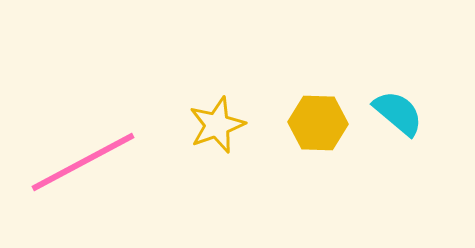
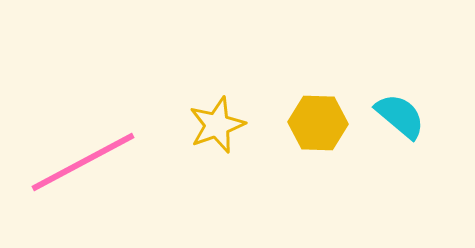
cyan semicircle: moved 2 px right, 3 px down
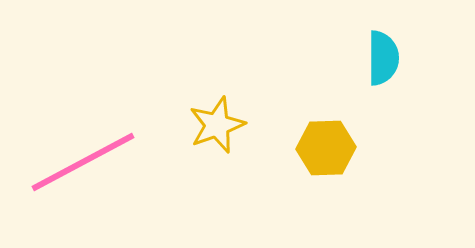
cyan semicircle: moved 17 px left, 58 px up; rotated 50 degrees clockwise
yellow hexagon: moved 8 px right, 25 px down; rotated 4 degrees counterclockwise
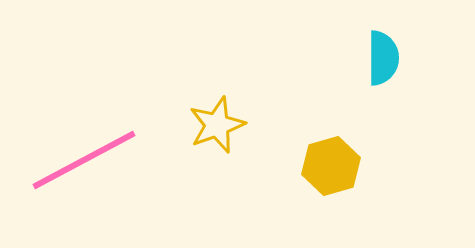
yellow hexagon: moved 5 px right, 18 px down; rotated 14 degrees counterclockwise
pink line: moved 1 px right, 2 px up
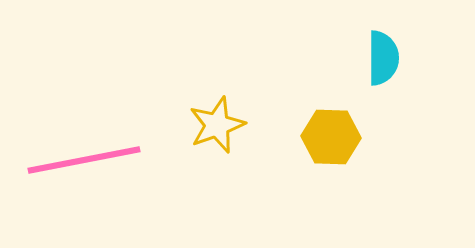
pink line: rotated 17 degrees clockwise
yellow hexagon: moved 29 px up; rotated 18 degrees clockwise
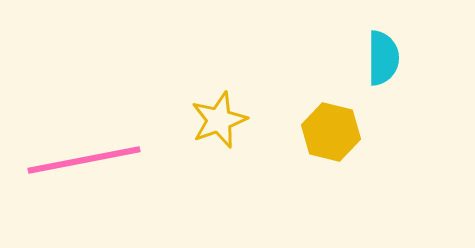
yellow star: moved 2 px right, 5 px up
yellow hexagon: moved 5 px up; rotated 12 degrees clockwise
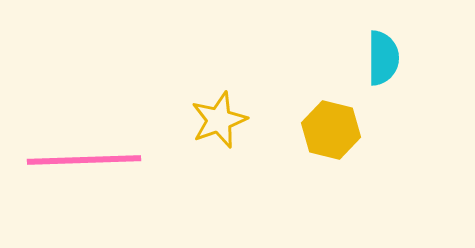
yellow hexagon: moved 2 px up
pink line: rotated 9 degrees clockwise
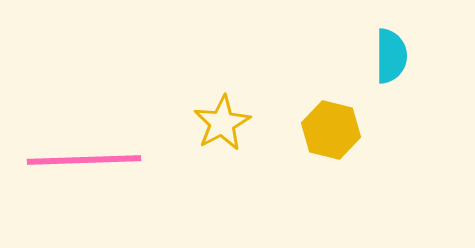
cyan semicircle: moved 8 px right, 2 px up
yellow star: moved 3 px right, 3 px down; rotated 8 degrees counterclockwise
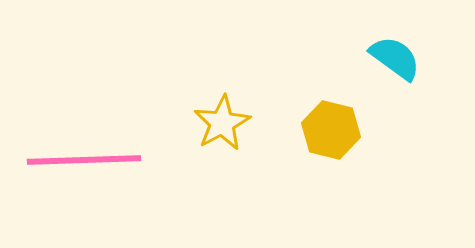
cyan semicircle: moved 4 px right, 2 px down; rotated 54 degrees counterclockwise
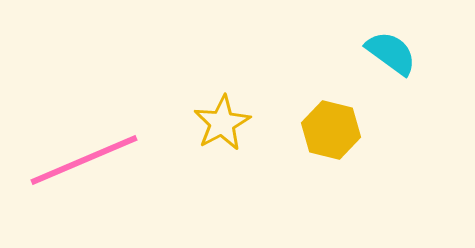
cyan semicircle: moved 4 px left, 5 px up
pink line: rotated 21 degrees counterclockwise
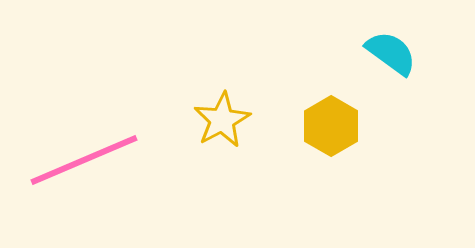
yellow star: moved 3 px up
yellow hexagon: moved 4 px up; rotated 16 degrees clockwise
